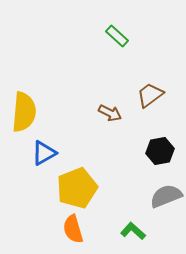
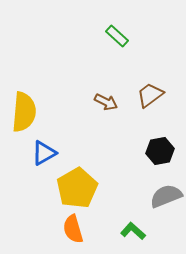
brown arrow: moved 4 px left, 11 px up
yellow pentagon: rotated 9 degrees counterclockwise
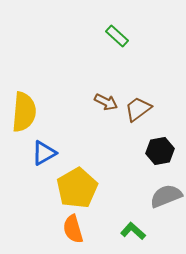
brown trapezoid: moved 12 px left, 14 px down
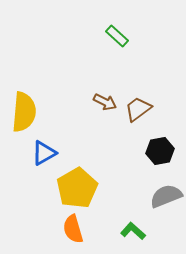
brown arrow: moved 1 px left
